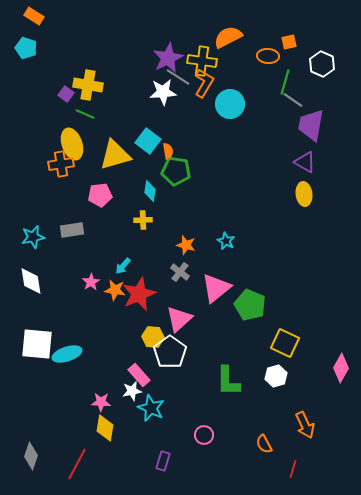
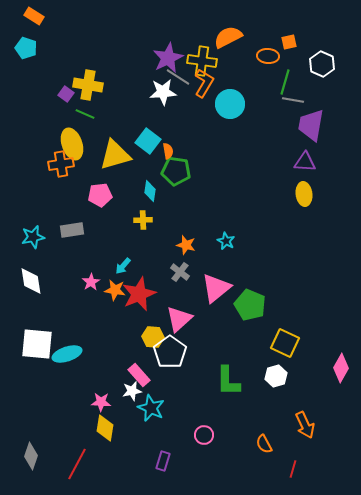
gray line at (293, 100): rotated 25 degrees counterclockwise
purple triangle at (305, 162): rotated 25 degrees counterclockwise
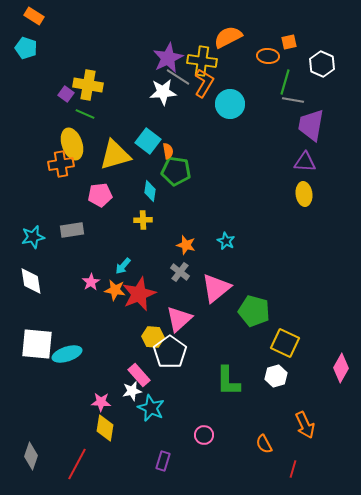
green pentagon at (250, 305): moved 4 px right, 6 px down; rotated 8 degrees counterclockwise
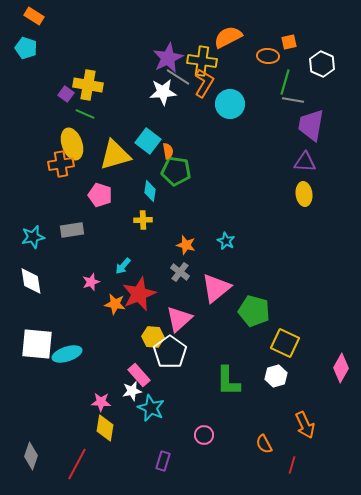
pink pentagon at (100, 195): rotated 25 degrees clockwise
pink star at (91, 282): rotated 12 degrees clockwise
orange star at (115, 290): moved 14 px down
red line at (293, 469): moved 1 px left, 4 px up
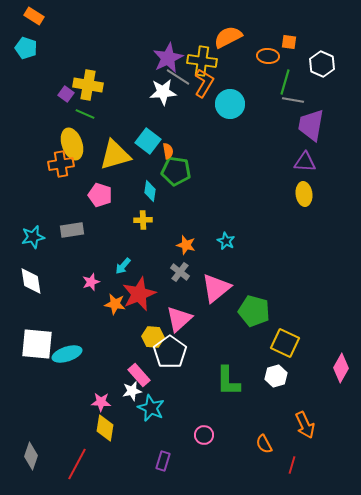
orange square at (289, 42): rotated 21 degrees clockwise
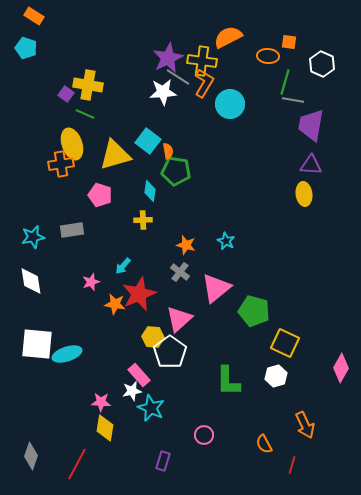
purple triangle at (305, 162): moved 6 px right, 3 px down
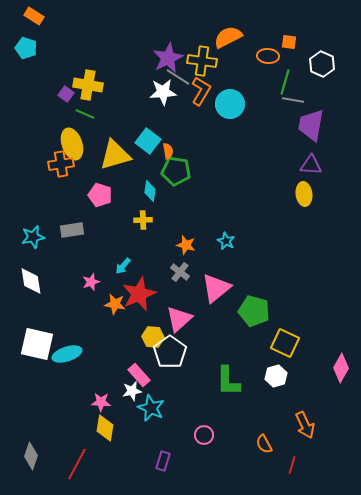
orange L-shape at (204, 83): moved 3 px left, 8 px down
white square at (37, 344): rotated 8 degrees clockwise
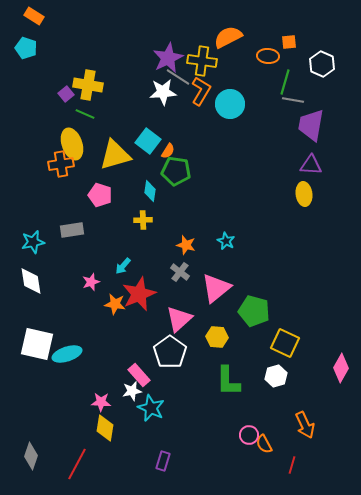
orange square at (289, 42): rotated 14 degrees counterclockwise
purple square at (66, 94): rotated 14 degrees clockwise
orange semicircle at (168, 151): rotated 42 degrees clockwise
cyan star at (33, 237): moved 5 px down
yellow hexagon at (153, 337): moved 64 px right
pink circle at (204, 435): moved 45 px right
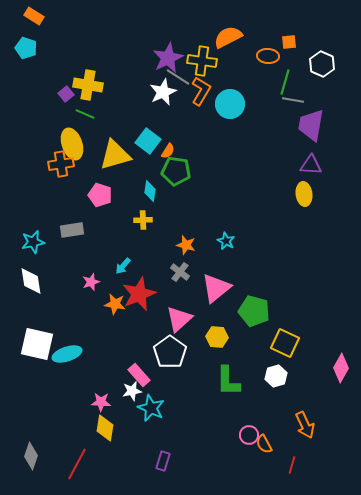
white star at (163, 92): rotated 20 degrees counterclockwise
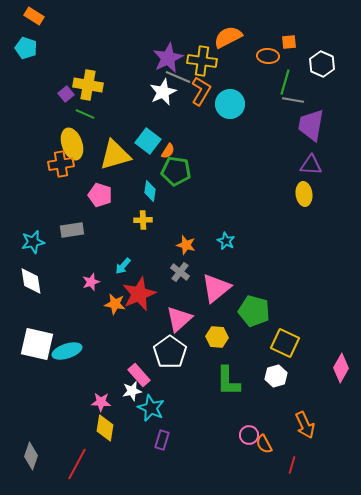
gray line at (178, 77): rotated 10 degrees counterclockwise
cyan ellipse at (67, 354): moved 3 px up
purple rectangle at (163, 461): moved 1 px left, 21 px up
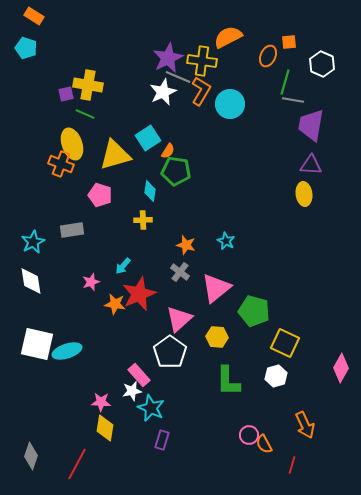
orange ellipse at (268, 56): rotated 70 degrees counterclockwise
purple square at (66, 94): rotated 28 degrees clockwise
cyan square at (148, 141): moved 3 px up; rotated 20 degrees clockwise
orange cross at (61, 164): rotated 30 degrees clockwise
cyan star at (33, 242): rotated 15 degrees counterclockwise
